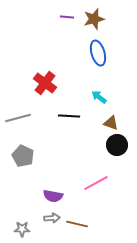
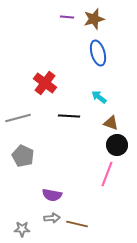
pink line: moved 11 px right, 9 px up; rotated 40 degrees counterclockwise
purple semicircle: moved 1 px left, 1 px up
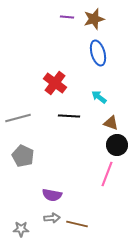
red cross: moved 10 px right
gray star: moved 1 px left
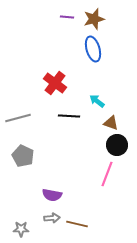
blue ellipse: moved 5 px left, 4 px up
cyan arrow: moved 2 px left, 4 px down
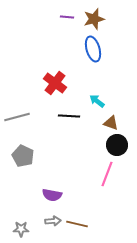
gray line: moved 1 px left, 1 px up
gray arrow: moved 1 px right, 3 px down
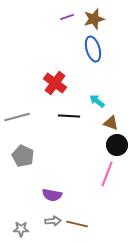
purple line: rotated 24 degrees counterclockwise
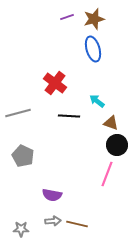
gray line: moved 1 px right, 4 px up
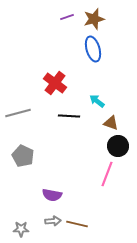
black circle: moved 1 px right, 1 px down
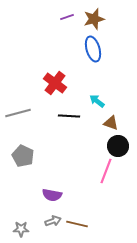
pink line: moved 1 px left, 3 px up
gray arrow: rotated 14 degrees counterclockwise
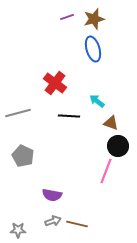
gray star: moved 3 px left, 1 px down
